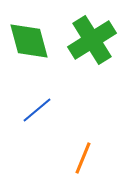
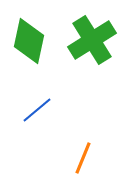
green diamond: rotated 27 degrees clockwise
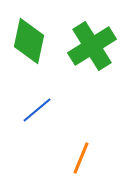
green cross: moved 6 px down
orange line: moved 2 px left
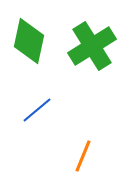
orange line: moved 2 px right, 2 px up
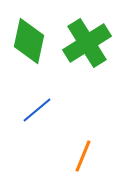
green cross: moved 5 px left, 3 px up
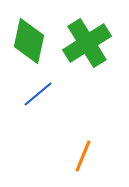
blue line: moved 1 px right, 16 px up
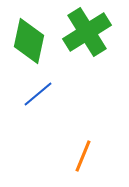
green cross: moved 11 px up
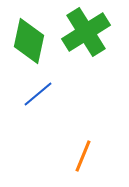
green cross: moved 1 px left
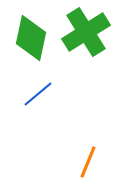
green diamond: moved 2 px right, 3 px up
orange line: moved 5 px right, 6 px down
